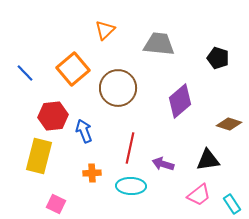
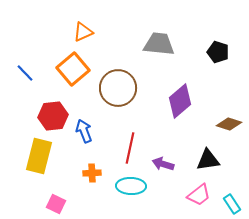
orange triangle: moved 22 px left, 2 px down; rotated 20 degrees clockwise
black pentagon: moved 6 px up
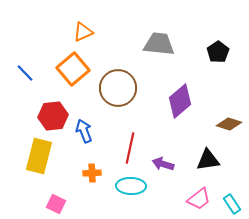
black pentagon: rotated 20 degrees clockwise
pink trapezoid: moved 4 px down
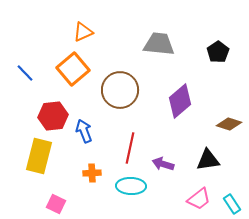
brown circle: moved 2 px right, 2 px down
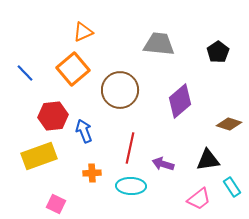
yellow rectangle: rotated 56 degrees clockwise
cyan rectangle: moved 17 px up
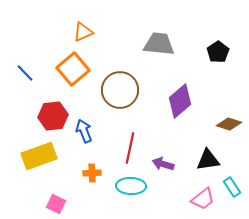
pink trapezoid: moved 4 px right
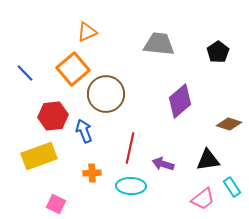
orange triangle: moved 4 px right
brown circle: moved 14 px left, 4 px down
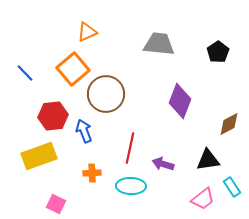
purple diamond: rotated 28 degrees counterclockwise
brown diamond: rotated 45 degrees counterclockwise
